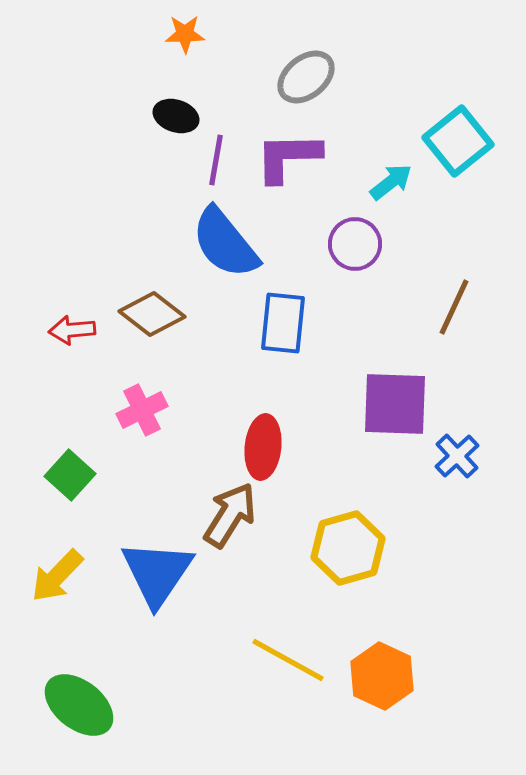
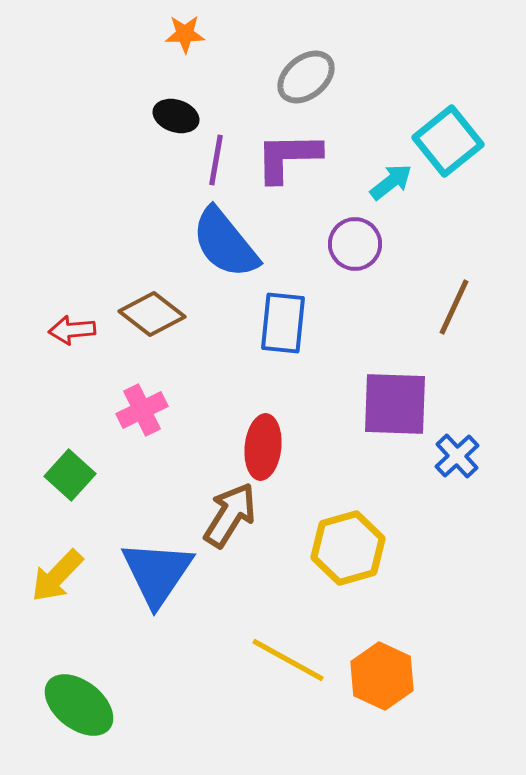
cyan square: moved 10 px left
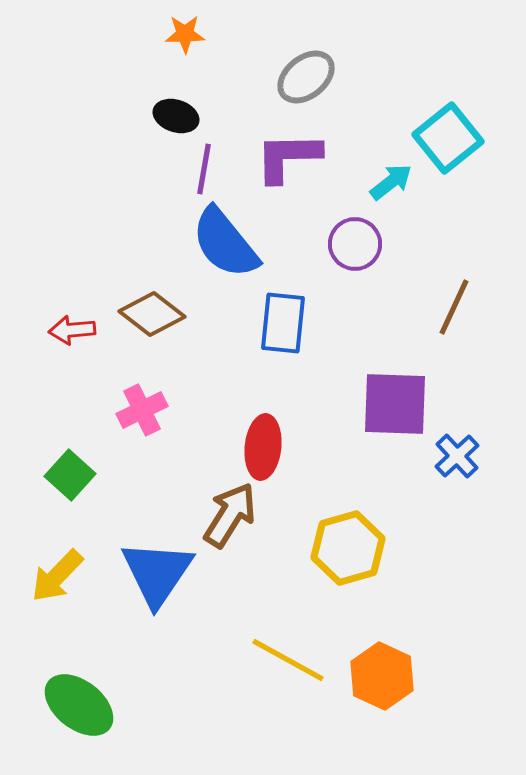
cyan square: moved 3 px up
purple line: moved 12 px left, 9 px down
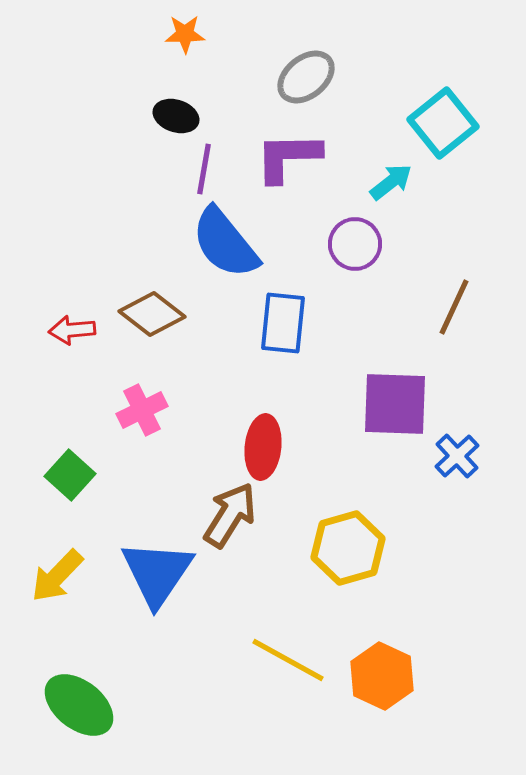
cyan square: moved 5 px left, 15 px up
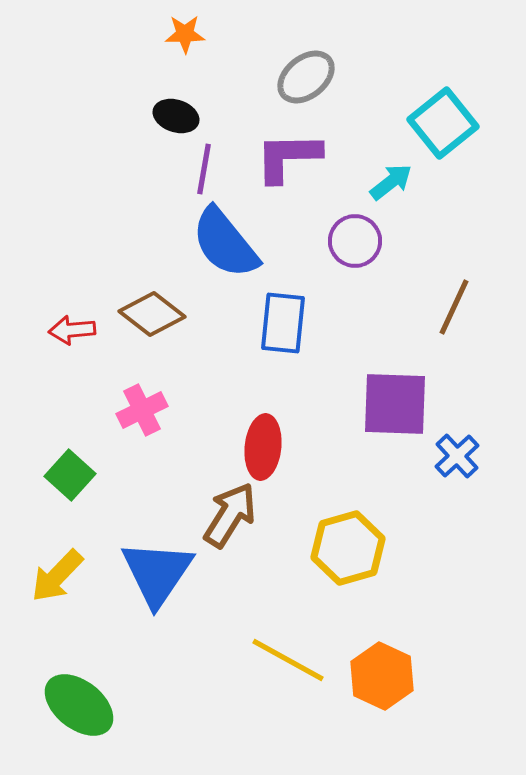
purple circle: moved 3 px up
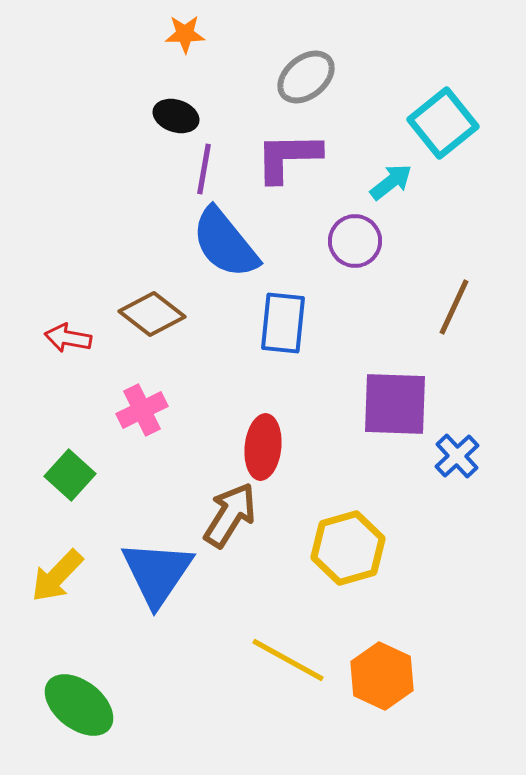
red arrow: moved 4 px left, 8 px down; rotated 15 degrees clockwise
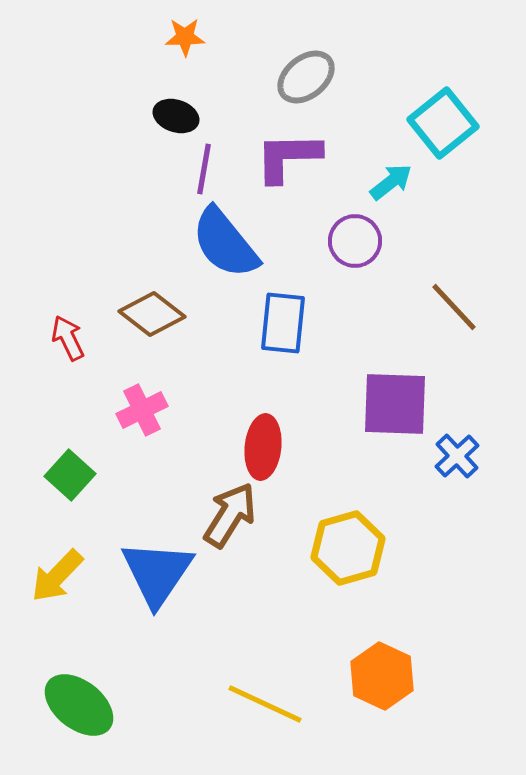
orange star: moved 3 px down
brown line: rotated 68 degrees counterclockwise
red arrow: rotated 54 degrees clockwise
yellow line: moved 23 px left, 44 px down; rotated 4 degrees counterclockwise
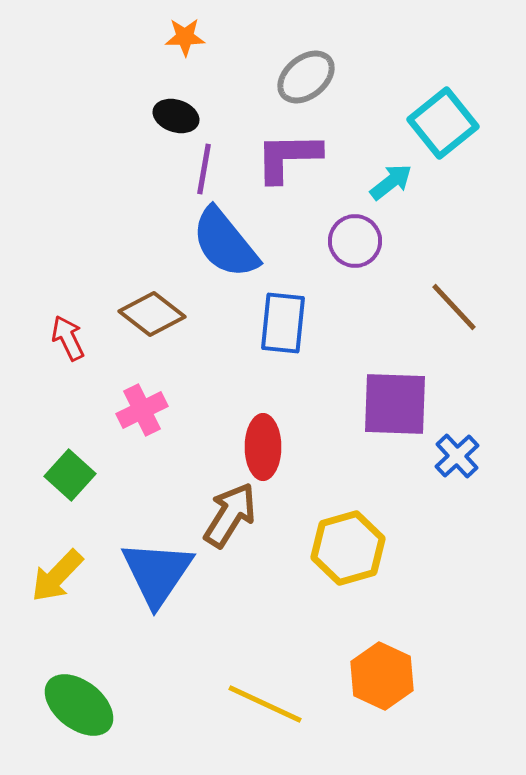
red ellipse: rotated 6 degrees counterclockwise
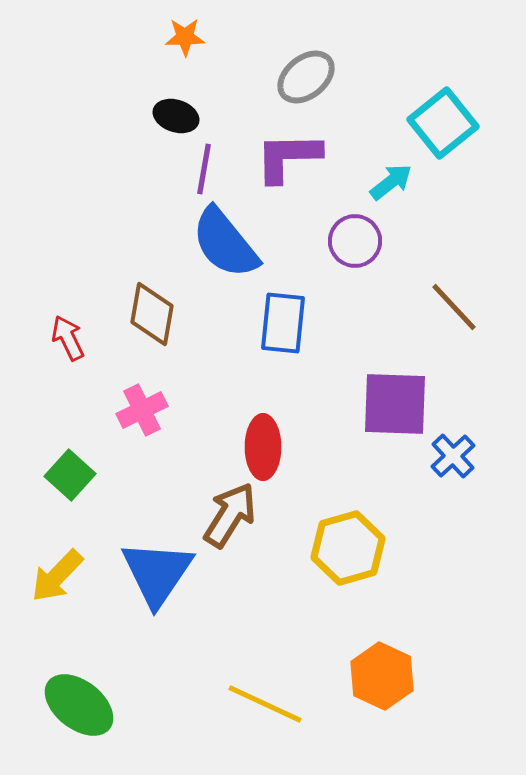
brown diamond: rotated 62 degrees clockwise
blue cross: moved 4 px left
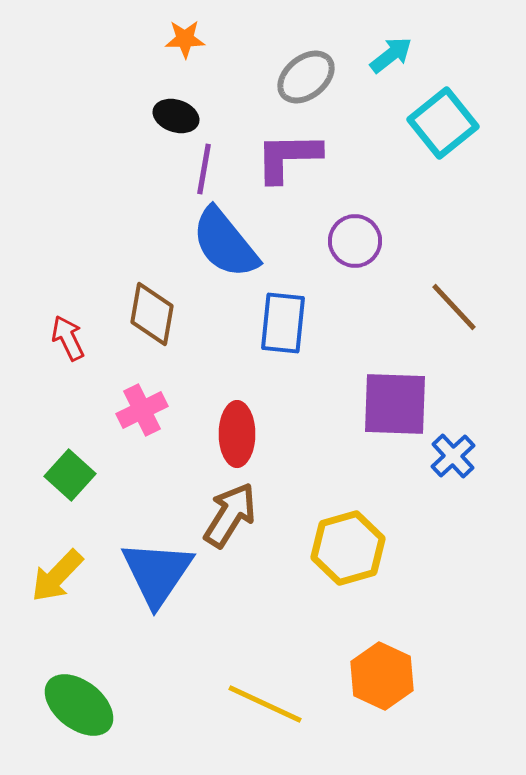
orange star: moved 2 px down
cyan arrow: moved 127 px up
red ellipse: moved 26 px left, 13 px up
